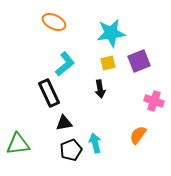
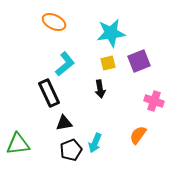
cyan arrow: rotated 144 degrees counterclockwise
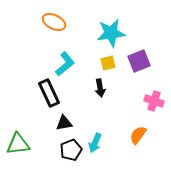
black arrow: moved 1 px up
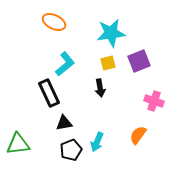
cyan arrow: moved 2 px right, 1 px up
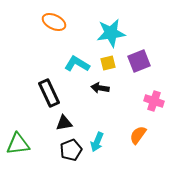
cyan L-shape: moved 12 px right; rotated 110 degrees counterclockwise
black arrow: rotated 108 degrees clockwise
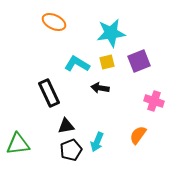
yellow square: moved 1 px left, 1 px up
black triangle: moved 2 px right, 3 px down
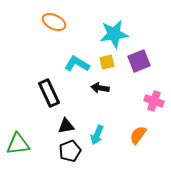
cyan star: moved 3 px right, 1 px down
cyan arrow: moved 7 px up
black pentagon: moved 1 px left, 1 px down
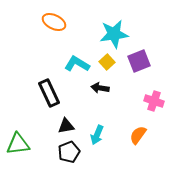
yellow square: rotated 28 degrees counterclockwise
black pentagon: moved 1 px left, 1 px down
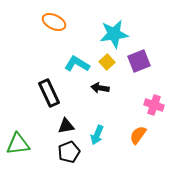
pink cross: moved 4 px down
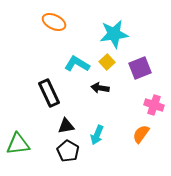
purple square: moved 1 px right, 7 px down
orange semicircle: moved 3 px right, 1 px up
black pentagon: moved 1 px left, 1 px up; rotated 20 degrees counterclockwise
